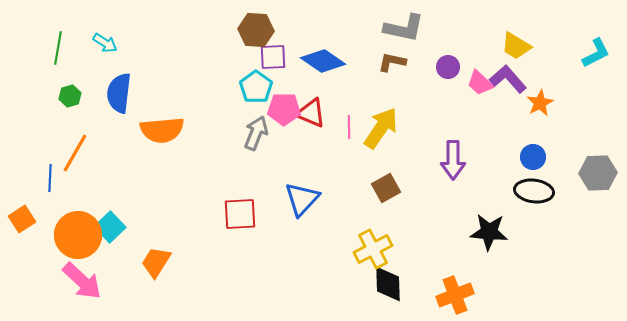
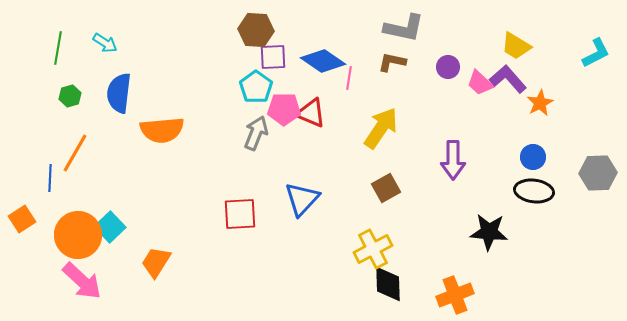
pink line: moved 49 px up; rotated 10 degrees clockwise
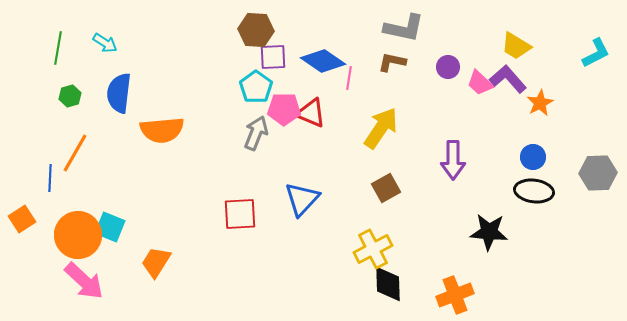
cyan square: rotated 24 degrees counterclockwise
pink arrow: moved 2 px right
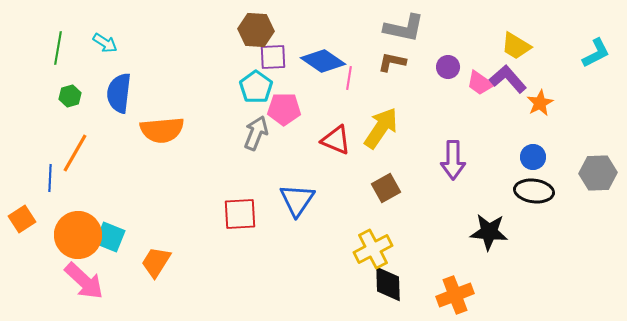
pink trapezoid: rotated 8 degrees counterclockwise
red triangle: moved 25 px right, 27 px down
blue triangle: moved 5 px left, 1 px down; rotated 9 degrees counterclockwise
cyan square: moved 10 px down
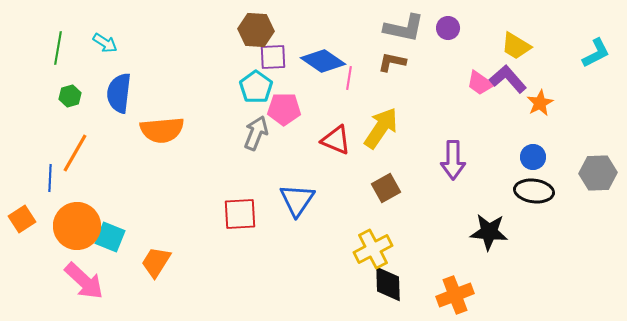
purple circle: moved 39 px up
orange circle: moved 1 px left, 9 px up
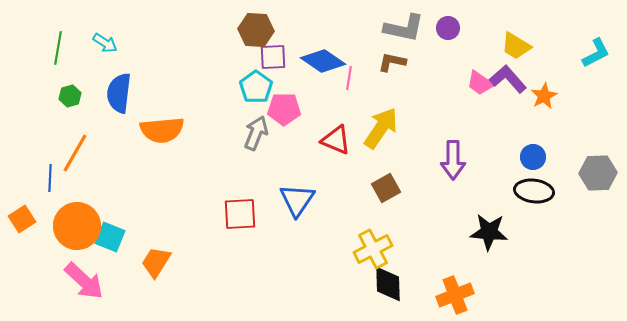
orange star: moved 4 px right, 7 px up
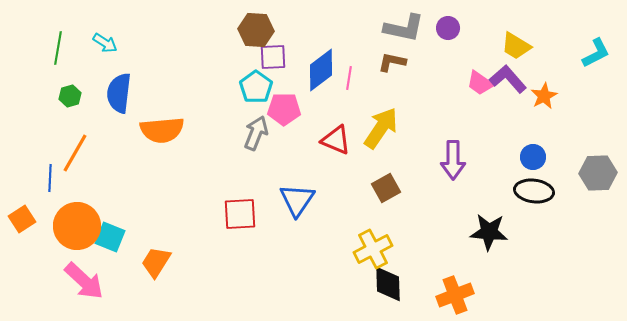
blue diamond: moved 2 px left, 9 px down; rotated 72 degrees counterclockwise
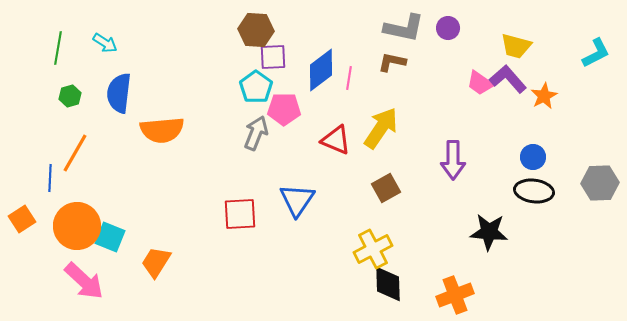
yellow trapezoid: rotated 16 degrees counterclockwise
gray hexagon: moved 2 px right, 10 px down
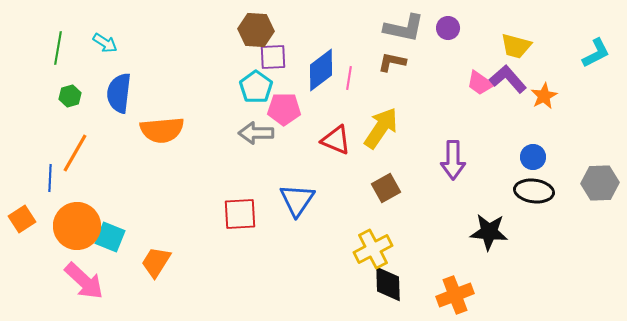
gray arrow: rotated 112 degrees counterclockwise
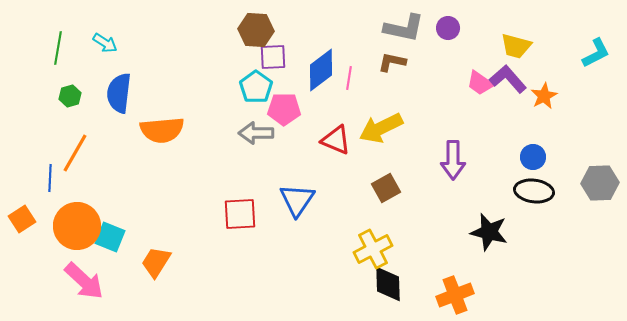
yellow arrow: rotated 150 degrees counterclockwise
black star: rotated 9 degrees clockwise
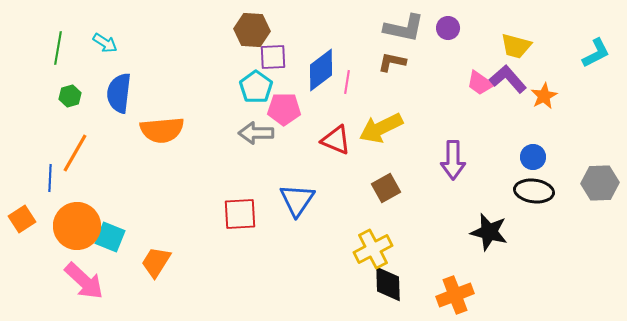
brown hexagon: moved 4 px left
pink line: moved 2 px left, 4 px down
